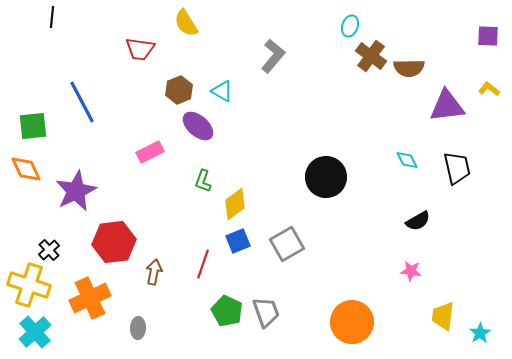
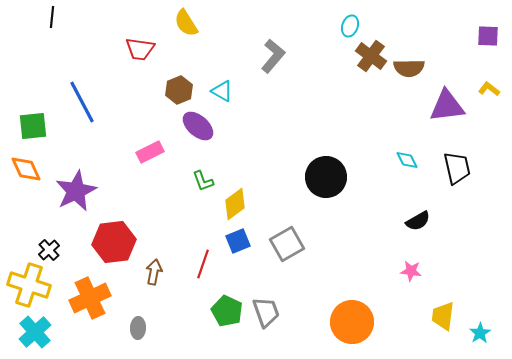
green L-shape: rotated 40 degrees counterclockwise
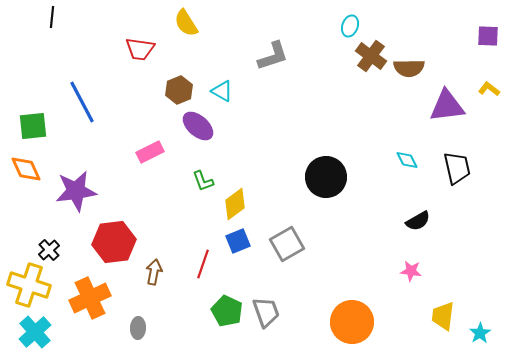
gray L-shape: rotated 32 degrees clockwise
purple star: rotated 18 degrees clockwise
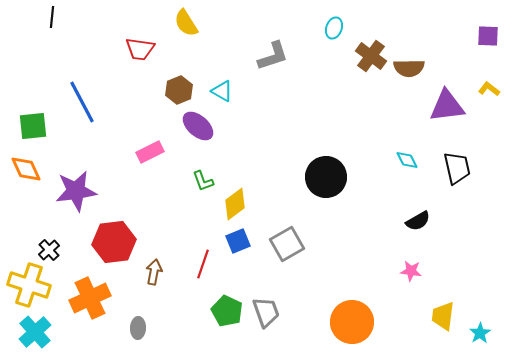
cyan ellipse: moved 16 px left, 2 px down
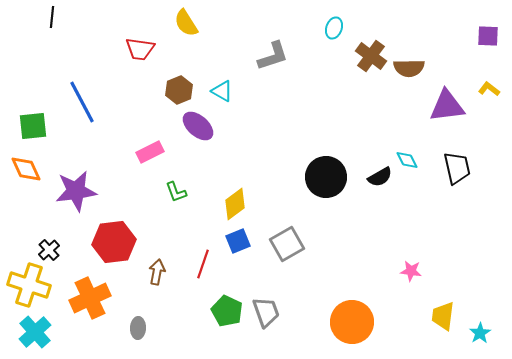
green L-shape: moved 27 px left, 11 px down
black semicircle: moved 38 px left, 44 px up
brown arrow: moved 3 px right
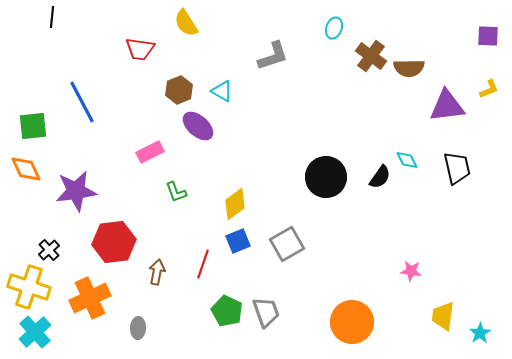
yellow L-shape: rotated 120 degrees clockwise
black semicircle: rotated 25 degrees counterclockwise
yellow cross: moved 2 px down
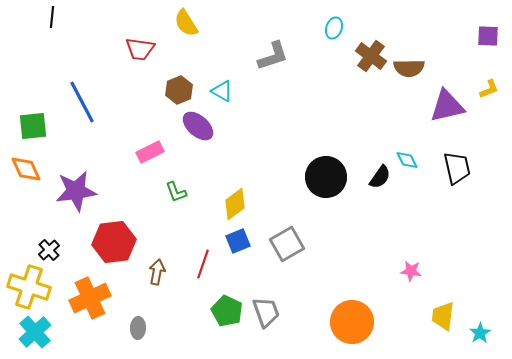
purple triangle: rotated 6 degrees counterclockwise
